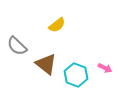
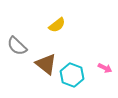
cyan hexagon: moved 4 px left
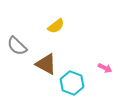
yellow semicircle: moved 1 px left, 1 px down
brown triangle: rotated 10 degrees counterclockwise
cyan hexagon: moved 8 px down
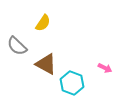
yellow semicircle: moved 13 px left, 3 px up; rotated 18 degrees counterclockwise
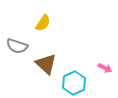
gray semicircle: rotated 25 degrees counterclockwise
brown triangle: rotated 15 degrees clockwise
cyan hexagon: moved 2 px right; rotated 15 degrees clockwise
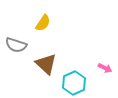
gray semicircle: moved 1 px left, 1 px up
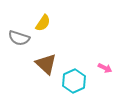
gray semicircle: moved 3 px right, 7 px up
cyan hexagon: moved 2 px up
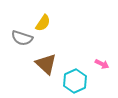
gray semicircle: moved 3 px right
pink arrow: moved 3 px left, 4 px up
cyan hexagon: moved 1 px right
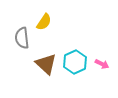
yellow semicircle: moved 1 px right, 1 px up
gray semicircle: rotated 65 degrees clockwise
cyan hexagon: moved 19 px up
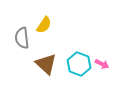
yellow semicircle: moved 3 px down
cyan hexagon: moved 4 px right, 2 px down; rotated 15 degrees counterclockwise
